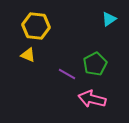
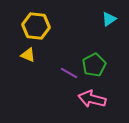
green pentagon: moved 1 px left, 1 px down
purple line: moved 2 px right, 1 px up
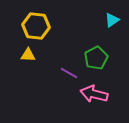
cyan triangle: moved 3 px right, 1 px down
yellow triangle: rotated 21 degrees counterclockwise
green pentagon: moved 2 px right, 7 px up
pink arrow: moved 2 px right, 5 px up
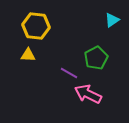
pink arrow: moved 6 px left; rotated 12 degrees clockwise
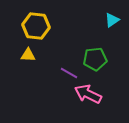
green pentagon: moved 1 px left, 1 px down; rotated 20 degrees clockwise
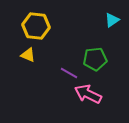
yellow triangle: rotated 21 degrees clockwise
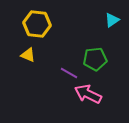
yellow hexagon: moved 1 px right, 2 px up
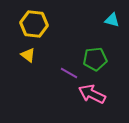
cyan triangle: rotated 49 degrees clockwise
yellow hexagon: moved 3 px left
yellow triangle: rotated 14 degrees clockwise
pink arrow: moved 4 px right
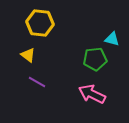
cyan triangle: moved 19 px down
yellow hexagon: moved 6 px right, 1 px up
purple line: moved 32 px left, 9 px down
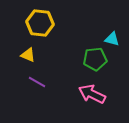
yellow triangle: rotated 14 degrees counterclockwise
